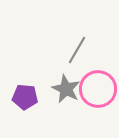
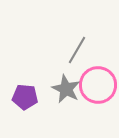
pink circle: moved 4 px up
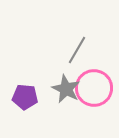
pink circle: moved 4 px left, 3 px down
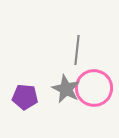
gray line: rotated 24 degrees counterclockwise
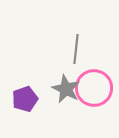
gray line: moved 1 px left, 1 px up
purple pentagon: moved 2 px down; rotated 25 degrees counterclockwise
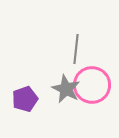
pink circle: moved 2 px left, 3 px up
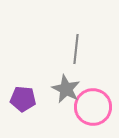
pink circle: moved 1 px right, 22 px down
purple pentagon: moved 2 px left; rotated 25 degrees clockwise
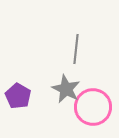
purple pentagon: moved 5 px left, 3 px up; rotated 25 degrees clockwise
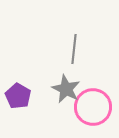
gray line: moved 2 px left
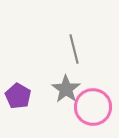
gray line: rotated 20 degrees counterclockwise
gray star: rotated 8 degrees clockwise
